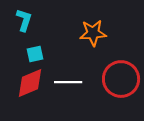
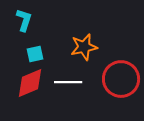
orange star: moved 9 px left, 14 px down; rotated 8 degrees counterclockwise
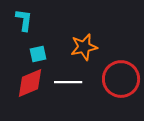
cyan L-shape: rotated 10 degrees counterclockwise
cyan square: moved 3 px right
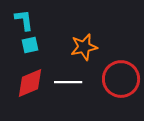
cyan L-shape: rotated 15 degrees counterclockwise
cyan square: moved 8 px left, 9 px up
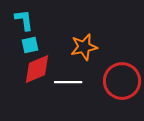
red circle: moved 1 px right, 2 px down
red diamond: moved 7 px right, 14 px up
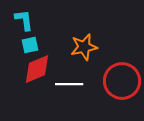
white line: moved 1 px right, 2 px down
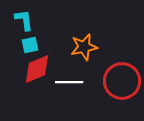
white line: moved 2 px up
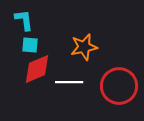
cyan square: rotated 18 degrees clockwise
red circle: moved 3 px left, 5 px down
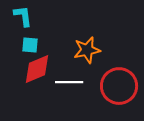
cyan L-shape: moved 1 px left, 4 px up
orange star: moved 3 px right, 3 px down
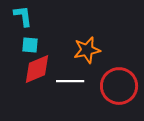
white line: moved 1 px right, 1 px up
